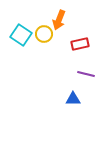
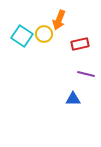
cyan square: moved 1 px right, 1 px down
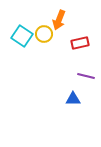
red rectangle: moved 1 px up
purple line: moved 2 px down
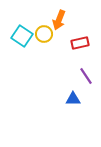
purple line: rotated 42 degrees clockwise
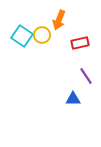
yellow circle: moved 2 px left, 1 px down
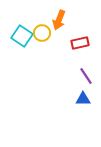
yellow circle: moved 2 px up
blue triangle: moved 10 px right
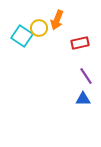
orange arrow: moved 2 px left
yellow circle: moved 3 px left, 5 px up
